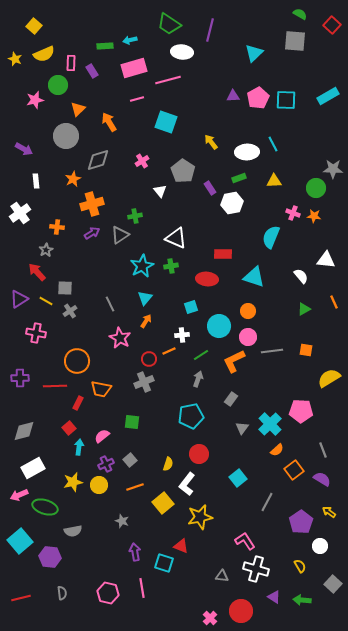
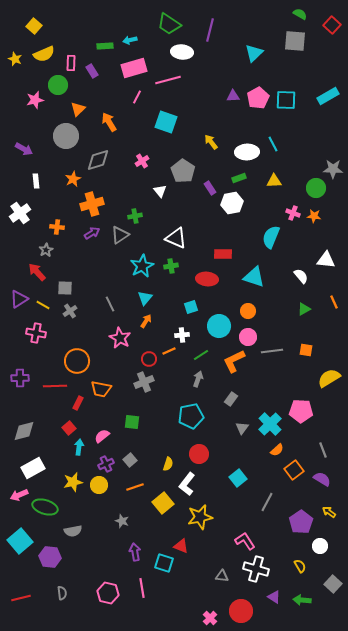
pink line at (137, 99): moved 2 px up; rotated 48 degrees counterclockwise
yellow line at (46, 301): moved 3 px left, 4 px down
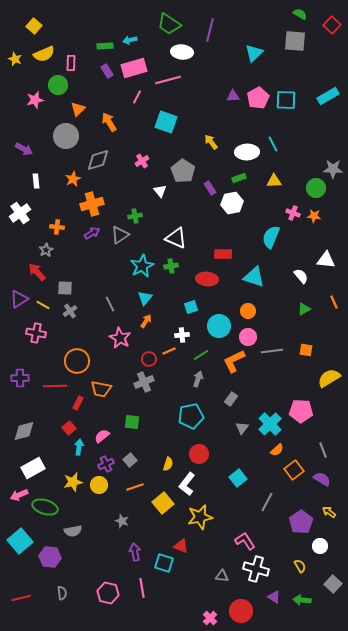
purple rectangle at (92, 71): moved 15 px right
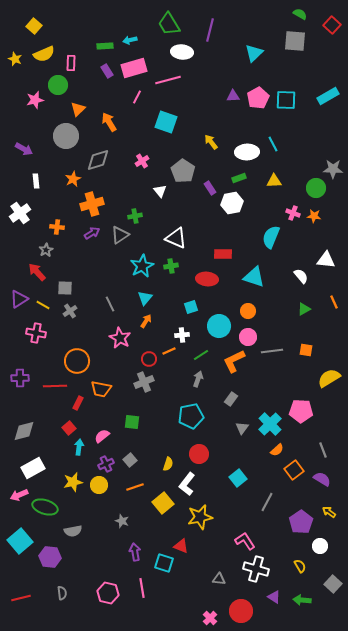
green trapezoid at (169, 24): rotated 25 degrees clockwise
gray triangle at (222, 576): moved 3 px left, 3 px down
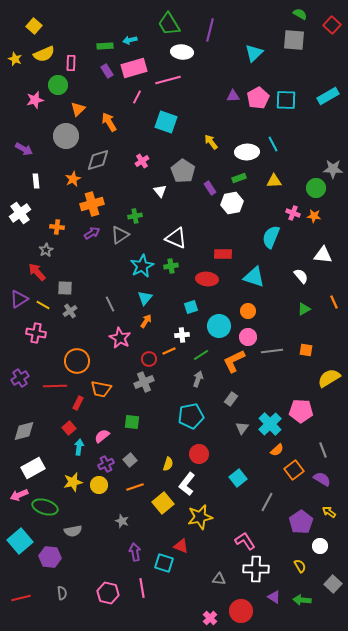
gray square at (295, 41): moved 1 px left, 1 px up
white triangle at (326, 260): moved 3 px left, 5 px up
purple cross at (20, 378): rotated 30 degrees counterclockwise
white cross at (256, 569): rotated 15 degrees counterclockwise
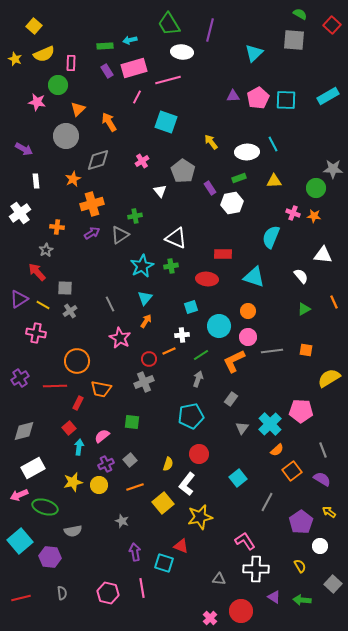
pink star at (35, 100): moved 2 px right, 2 px down; rotated 24 degrees clockwise
orange square at (294, 470): moved 2 px left, 1 px down
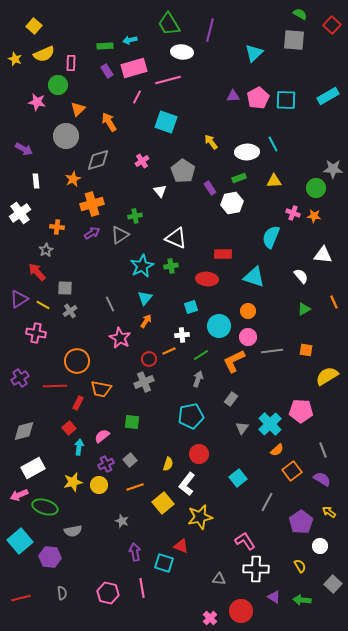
yellow semicircle at (329, 378): moved 2 px left, 2 px up
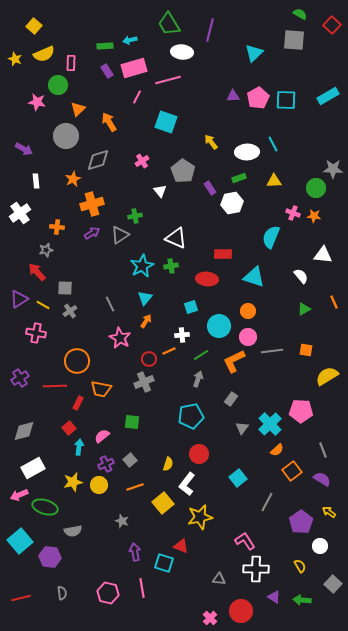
gray star at (46, 250): rotated 16 degrees clockwise
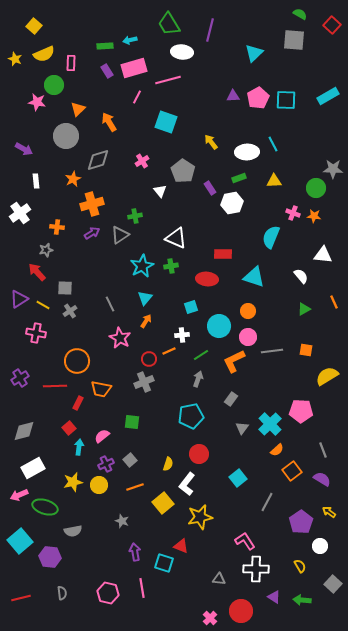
green circle at (58, 85): moved 4 px left
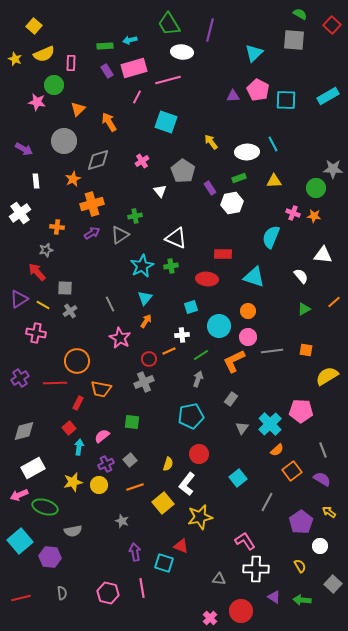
pink pentagon at (258, 98): moved 8 px up; rotated 15 degrees counterclockwise
gray circle at (66, 136): moved 2 px left, 5 px down
orange line at (334, 302): rotated 72 degrees clockwise
red line at (55, 386): moved 3 px up
